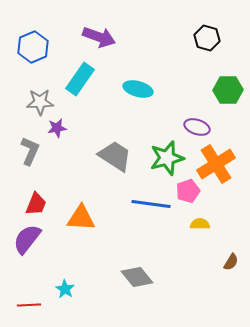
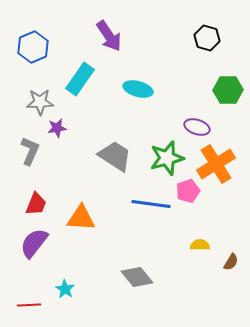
purple arrow: moved 10 px right, 1 px up; rotated 36 degrees clockwise
yellow semicircle: moved 21 px down
purple semicircle: moved 7 px right, 4 px down
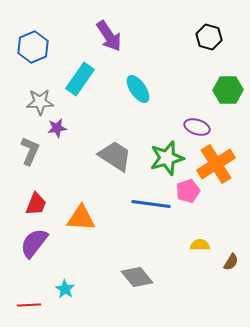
black hexagon: moved 2 px right, 1 px up
cyan ellipse: rotated 40 degrees clockwise
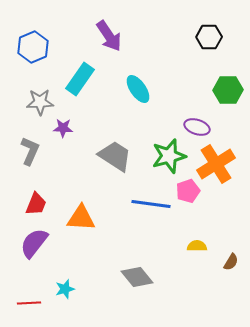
black hexagon: rotated 15 degrees counterclockwise
purple star: moved 6 px right; rotated 12 degrees clockwise
green star: moved 2 px right, 2 px up
yellow semicircle: moved 3 px left, 1 px down
cyan star: rotated 24 degrees clockwise
red line: moved 2 px up
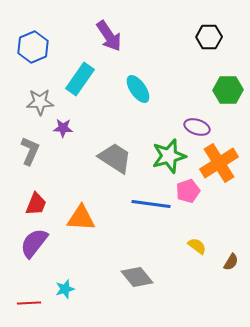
gray trapezoid: moved 2 px down
orange cross: moved 3 px right, 1 px up
yellow semicircle: rotated 36 degrees clockwise
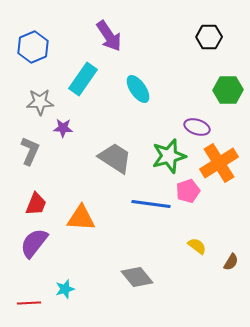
cyan rectangle: moved 3 px right
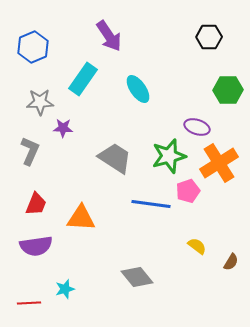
purple semicircle: moved 2 px right, 3 px down; rotated 136 degrees counterclockwise
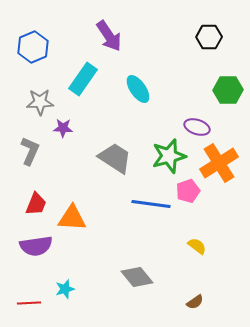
orange triangle: moved 9 px left
brown semicircle: moved 36 px left, 40 px down; rotated 24 degrees clockwise
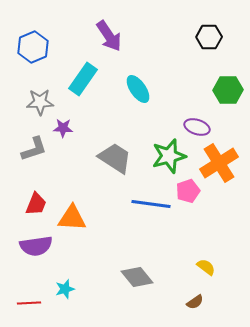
gray L-shape: moved 4 px right, 2 px up; rotated 48 degrees clockwise
yellow semicircle: moved 9 px right, 21 px down
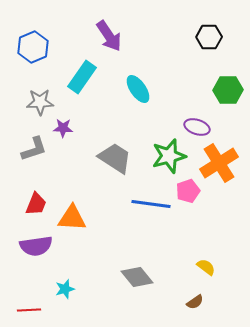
cyan rectangle: moved 1 px left, 2 px up
red line: moved 7 px down
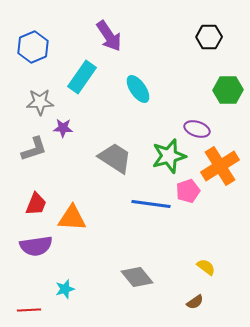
purple ellipse: moved 2 px down
orange cross: moved 1 px right, 3 px down
